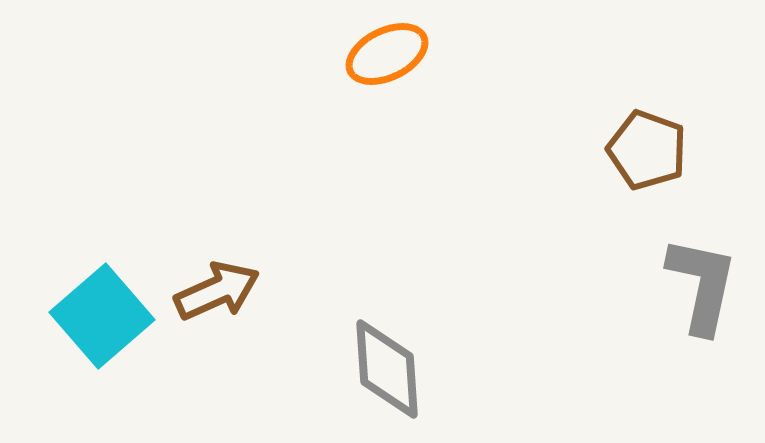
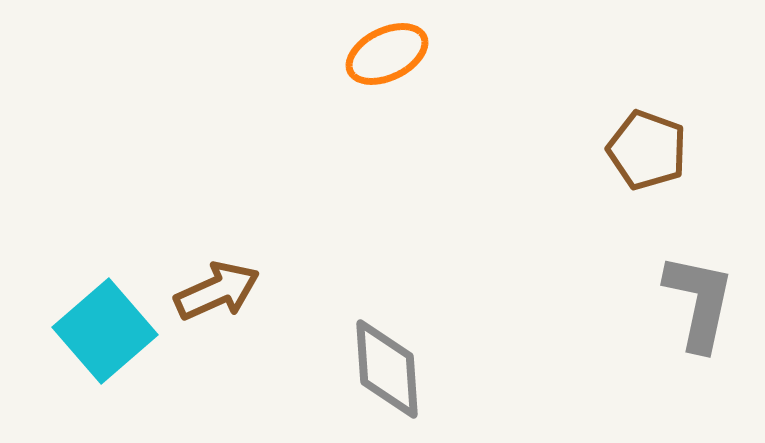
gray L-shape: moved 3 px left, 17 px down
cyan square: moved 3 px right, 15 px down
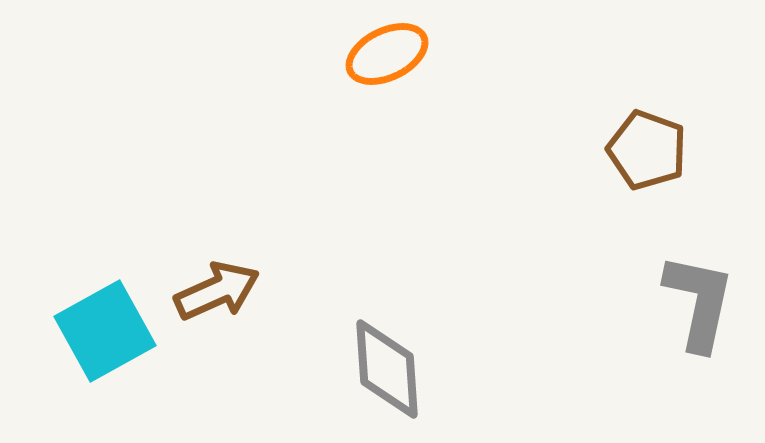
cyan square: rotated 12 degrees clockwise
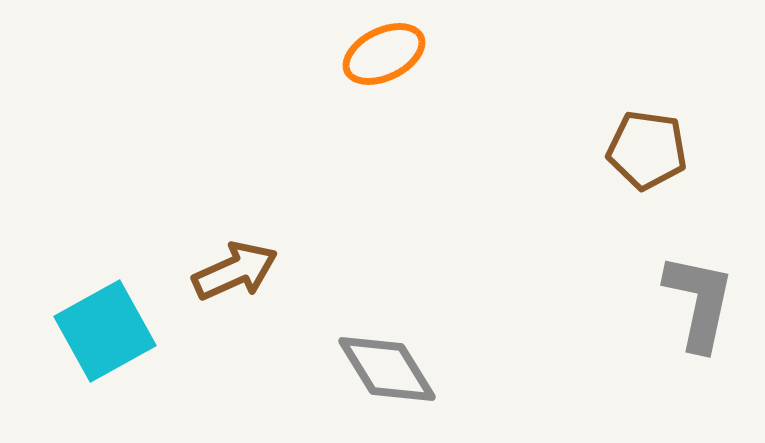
orange ellipse: moved 3 px left
brown pentagon: rotated 12 degrees counterclockwise
brown arrow: moved 18 px right, 20 px up
gray diamond: rotated 28 degrees counterclockwise
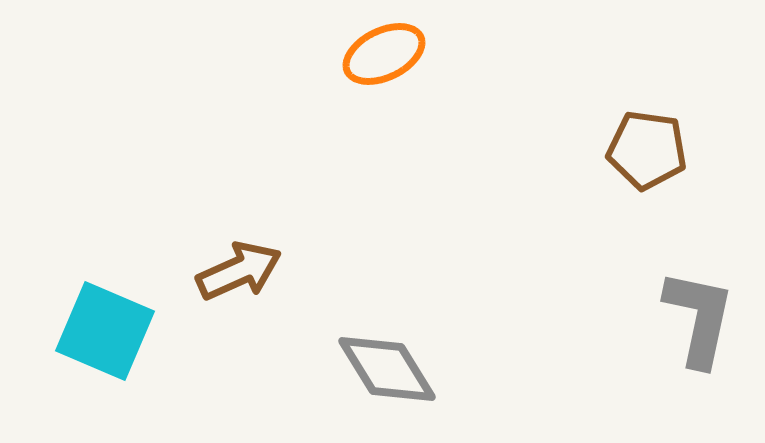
brown arrow: moved 4 px right
gray L-shape: moved 16 px down
cyan square: rotated 38 degrees counterclockwise
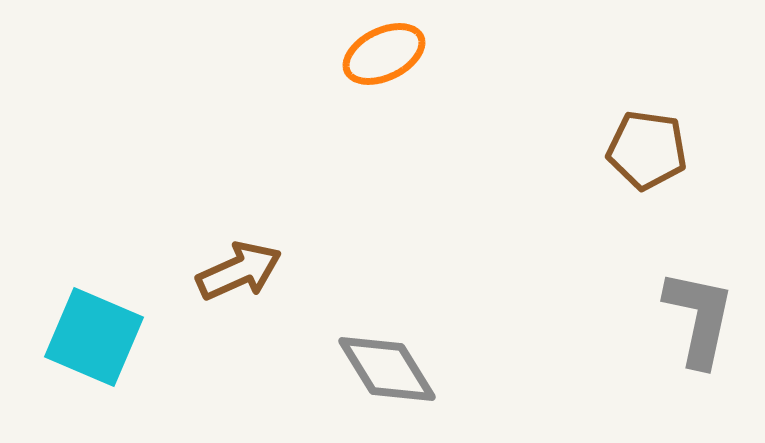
cyan square: moved 11 px left, 6 px down
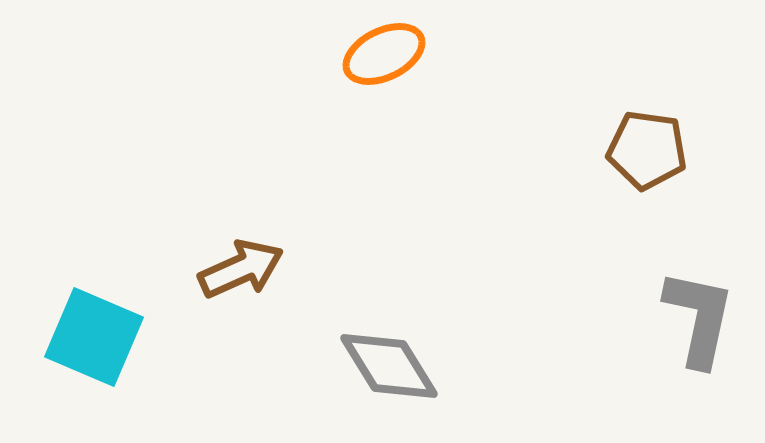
brown arrow: moved 2 px right, 2 px up
gray diamond: moved 2 px right, 3 px up
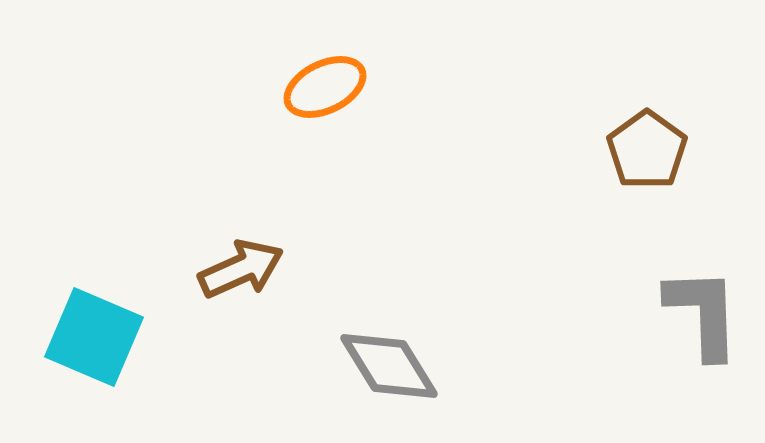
orange ellipse: moved 59 px left, 33 px down
brown pentagon: rotated 28 degrees clockwise
gray L-shape: moved 4 px right, 5 px up; rotated 14 degrees counterclockwise
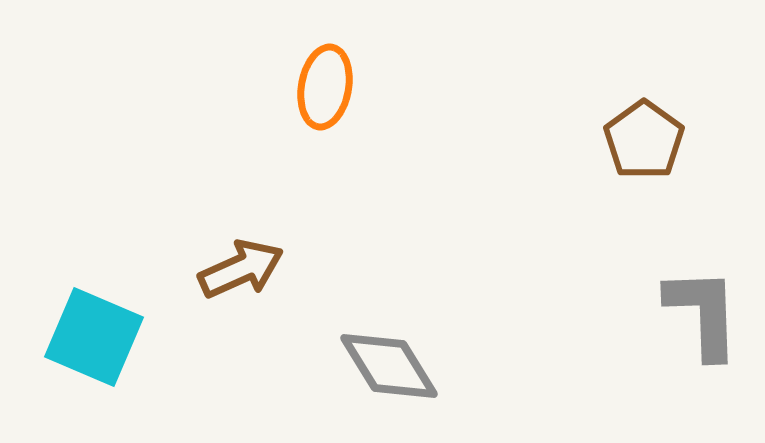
orange ellipse: rotated 54 degrees counterclockwise
brown pentagon: moved 3 px left, 10 px up
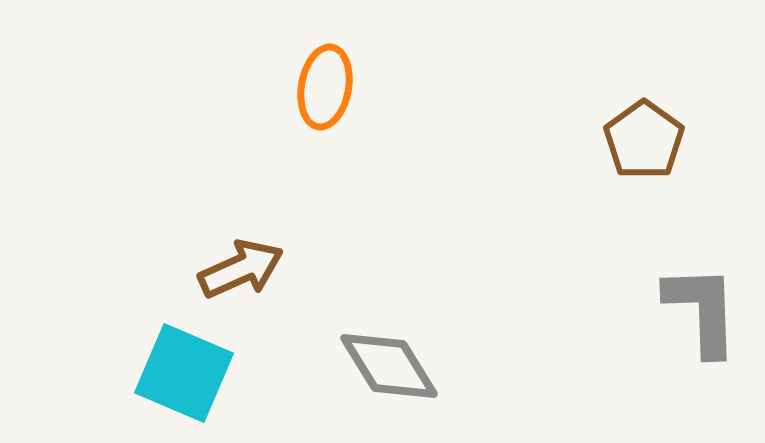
gray L-shape: moved 1 px left, 3 px up
cyan square: moved 90 px right, 36 px down
